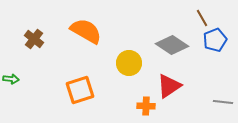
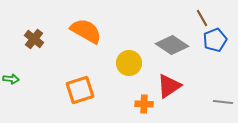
orange cross: moved 2 px left, 2 px up
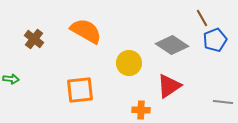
orange square: rotated 12 degrees clockwise
orange cross: moved 3 px left, 6 px down
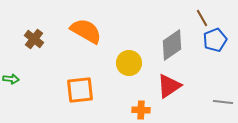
gray diamond: rotated 68 degrees counterclockwise
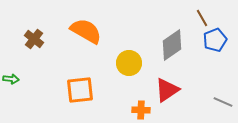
red triangle: moved 2 px left, 4 px down
gray line: rotated 18 degrees clockwise
